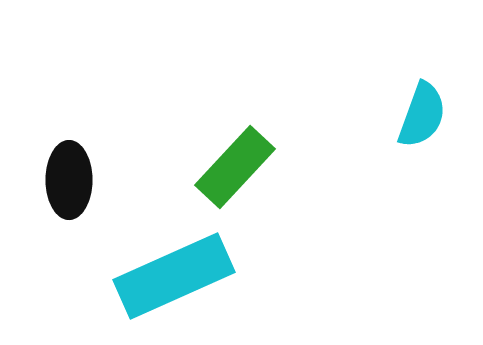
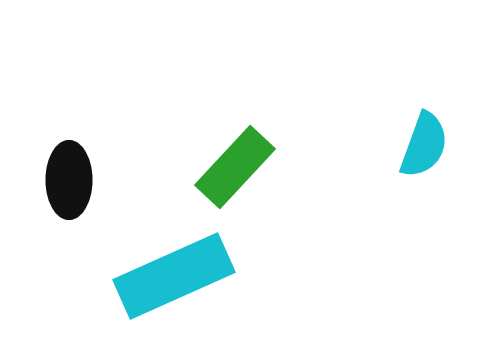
cyan semicircle: moved 2 px right, 30 px down
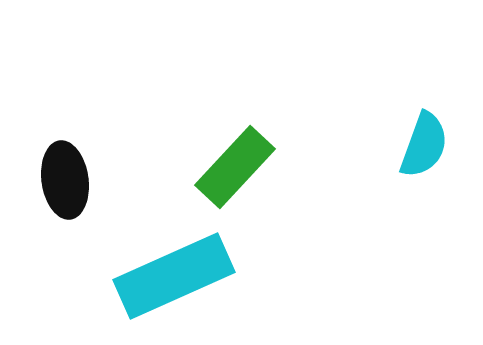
black ellipse: moved 4 px left; rotated 8 degrees counterclockwise
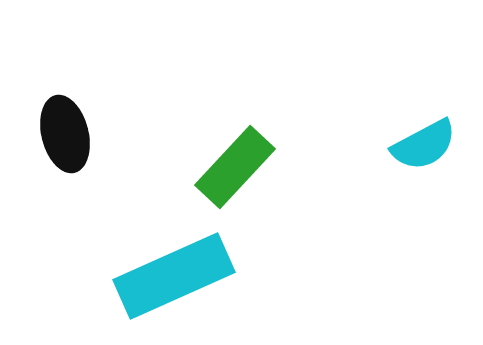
cyan semicircle: rotated 42 degrees clockwise
black ellipse: moved 46 px up; rotated 6 degrees counterclockwise
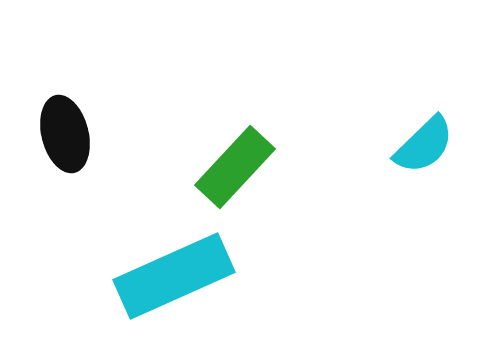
cyan semicircle: rotated 16 degrees counterclockwise
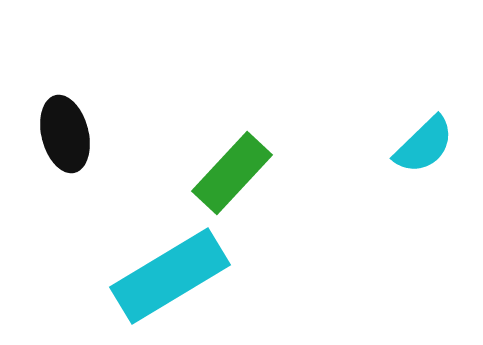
green rectangle: moved 3 px left, 6 px down
cyan rectangle: moved 4 px left; rotated 7 degrees counterclockwise
